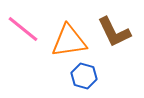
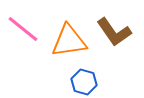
brown L-shape: rotated 9 degrees counterclockwise
blue hexagon: moved 6 px down
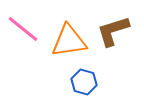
brown L-shape: moved 1 px left, 1 px up; rotated 108 degrees clockwise
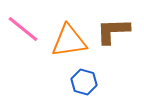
brown L-shape: rotated 15 degrees clockwise
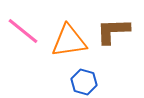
pink line: moved 2 px down
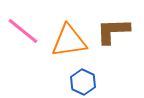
blue hexagon: moved 1 px left; rotated 10 degrees clockwise
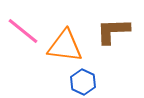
orange triangle: moved 4 px left, 5 px down; rotated 15 degrees clockwise
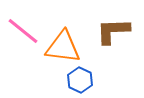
orange triangle: moved 2 px left, 1 px down
blue hexagon: moved 3 px left, 2 px up
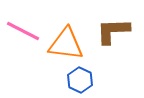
pink line: rotated 12 degrees counterclockwise
orange triangle: moved 3 px right, 3 px up
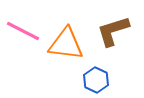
brown L-shape: rotated 15 degrees counterclockwise
blue hexagon: moved 16 px right
